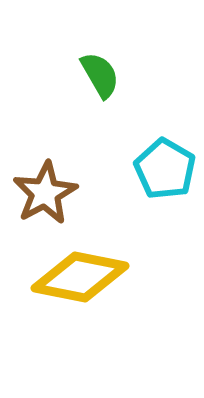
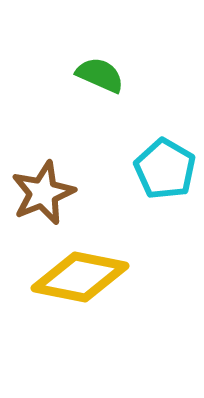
green semicircle: rotated 36 degrees counterclockwise
brown star: moved 2 px left; rotated 6 degrees clockwise
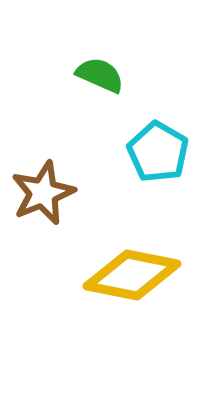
cyan pentagon: moved 7 px left, 17 px up
yellow diamond: moved 52 px right, 2 px up
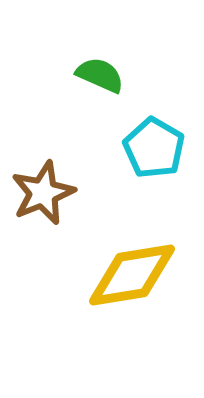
cyan pentagon: moved 4 px left, 4 px up
yellow diamond: rotated 20 degrees counterclockwise
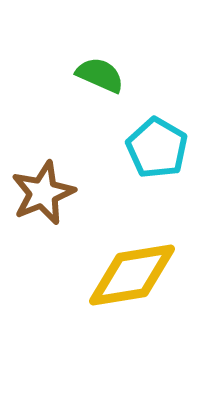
cyan pentagon: moved 3 px right
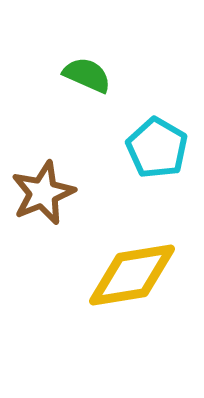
green semicircle: moved 13 px left
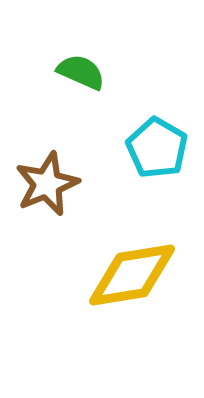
green semicircle: moved 6 px left, 3 px up
brown star: moved 4 px right, 9 px up
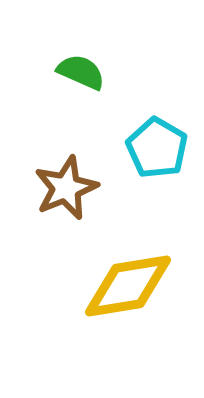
brown star: moved 19 px right, 4 px down
yellow diamond: moved 4 px left, 11 px down
